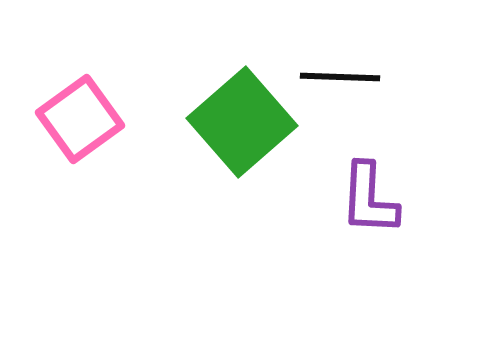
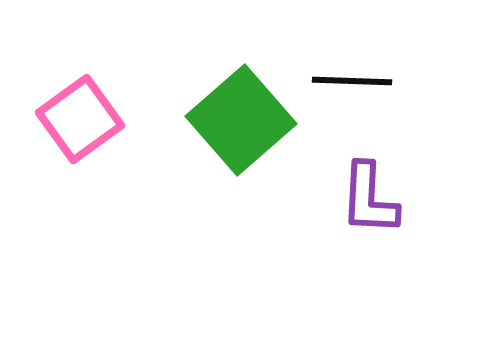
black line: moved 12 px right, 4 px down
green square: moved 1 px left, 2 px up
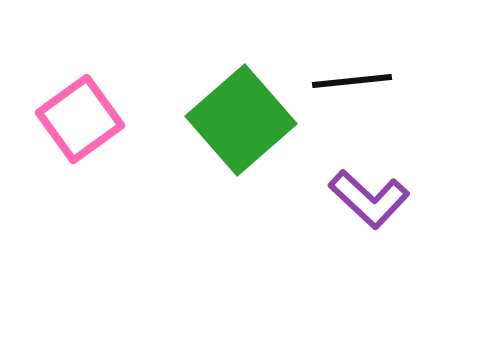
black line: rotated 8 degrees counterclockwise
purple L-shape: rotated 50 degrees counterclockwise
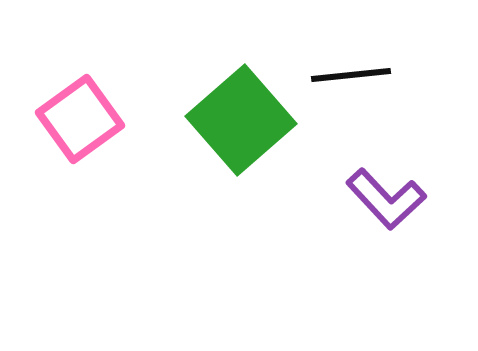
black line: moved 1 px left, 6 px up
purple L-shape: moved 17 px right; rotated 4 degrees clockwise
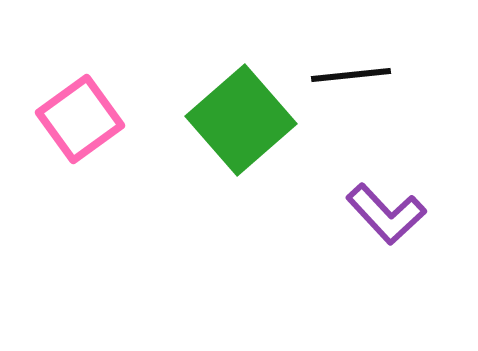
purple L-shape: moved 15 px down
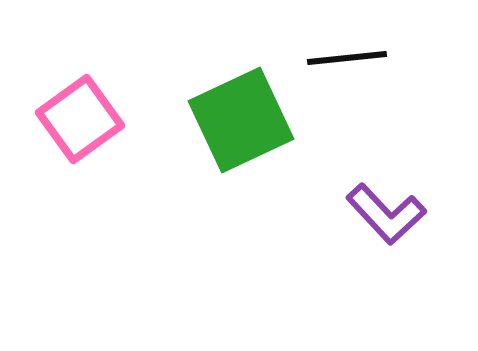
black line: moved 4 px left, 17 px up
green square: rotated 16 degrees clockwise
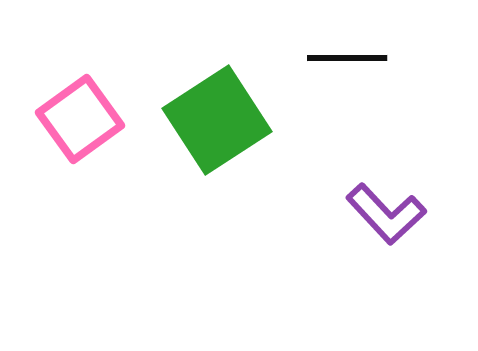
black line: rotated 6 degrees clockwise
green square: moved 24 px left; rotated 8 degrees counterclockwise
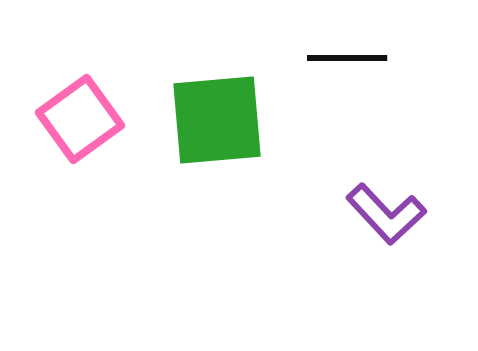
green square: rotated 28 degrees clockwise
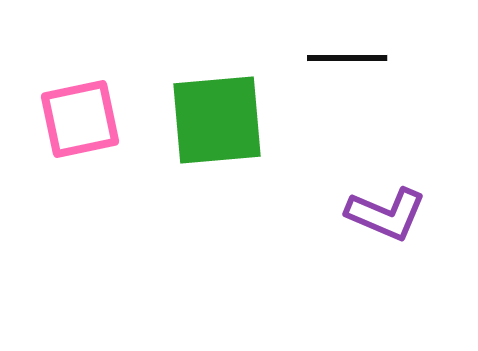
pink square: rotated 24 degrees clockwise
purple L-shape: rotated 24 degrees counterclockwise
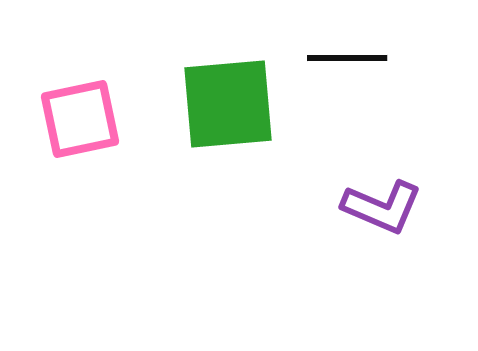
green square: moved 11 px right, 16 px up
purple L-shape: moved 4 px left, 7 px up
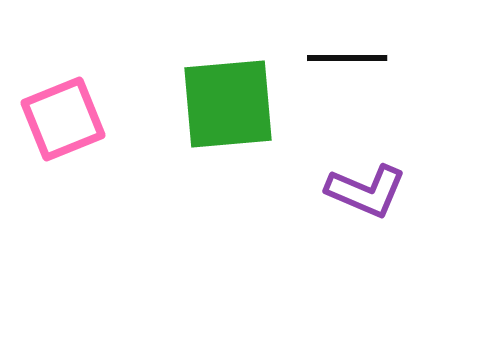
pink square: moved 17 px left; rotated 10 degrees counterclockwise
purple L-shape: moved 16 px left, 16 px up
